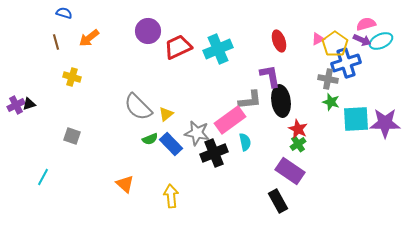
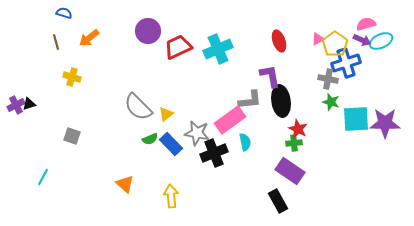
green cross: moved 4 px left, 1 px up; rotated 28 degrees clockwise
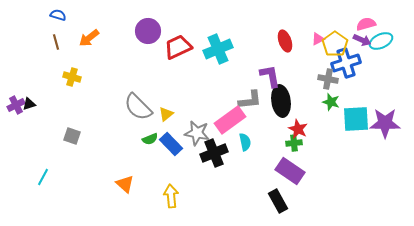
blue semicircle: moved 6 px left, 2 px down
red ellipse: moved 6 px right
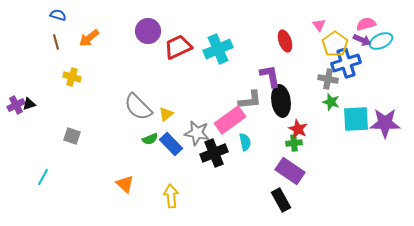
pink triangle: moved 1 px right, 14 px up; rotated 40 degrees counterclockwise
black rectangle: moved 3 px right, 1 px up
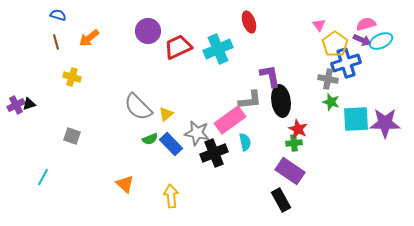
red ellipse: moved 36 px left, 19 px up
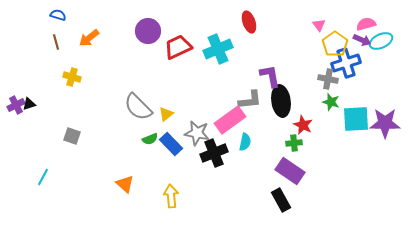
red star: moved 5 px right, 4 px up
cyan semicircle: rotated 24 degrees clockwise
